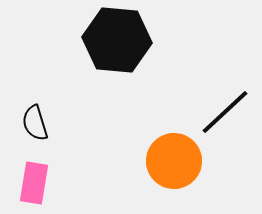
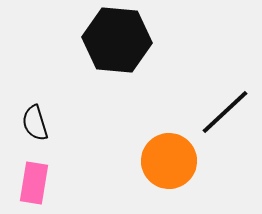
orange circle: moved 5 px left
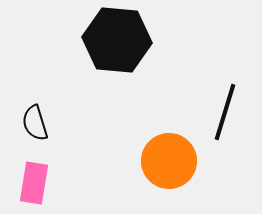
black line: rotated 30 degrees counterclockwise
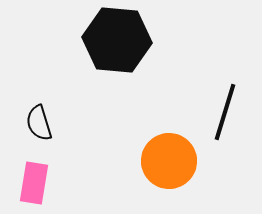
black semicircle: moved 4 px right
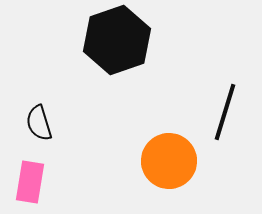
black hexagon: rotated 24 degrees counterclockwise
pink rectangle: moved 4 px left, 1 px up
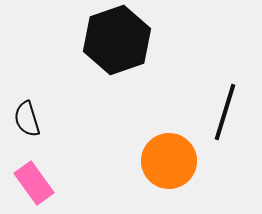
black semicircle: moved 12 px left, 4 px up
pink rectangle: moved 4 px right, 1 px down; rotated 45 degrees counterclockwise
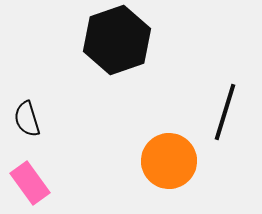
pink rectangle: moved 4 px left
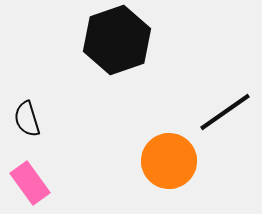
black line: rotated 38 degrees clockwise
